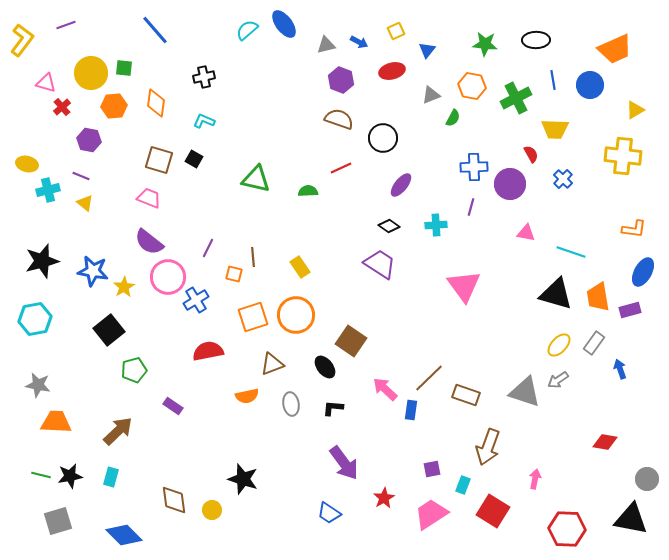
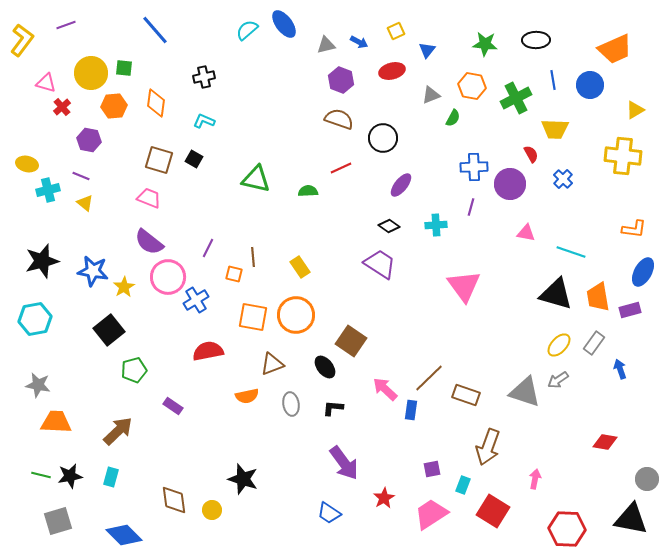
orange square at (253, 317): rotated 28 degrees clockwise
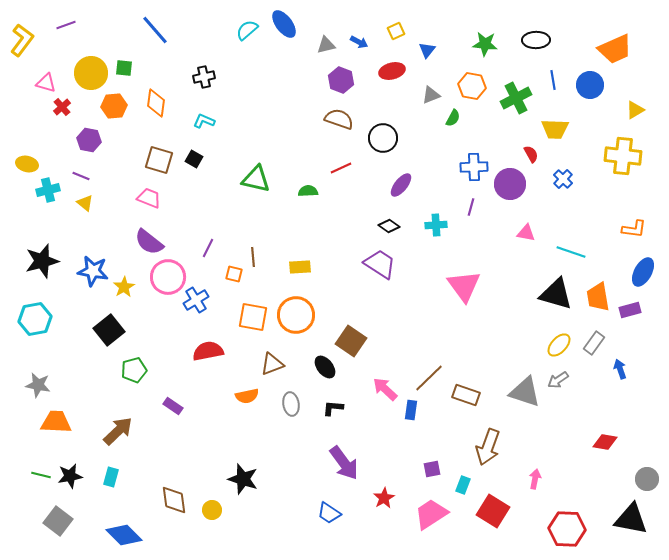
yellow rectangle at (300, 267): rotated 60 degrees counterclockwise
gray square at (58, 521): rotated 36 degrees counterclockwise
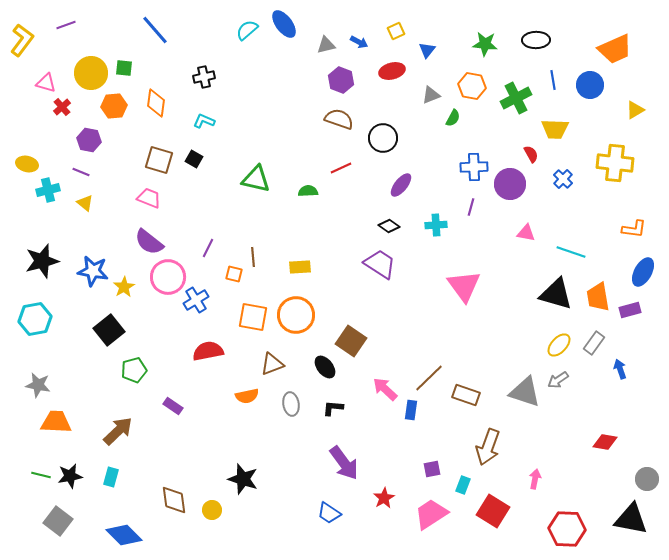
yellow cross at (623, 156): moved 8 px left, 7 px down
purple line at (81, 176): moved 4 px up
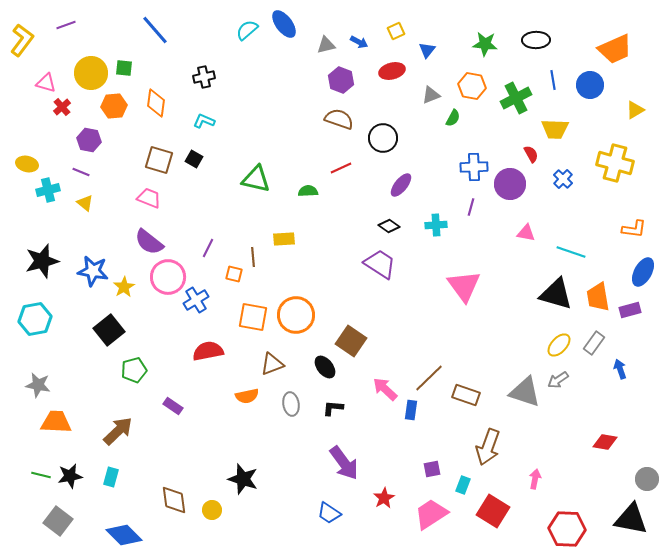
yellow cross at (615, 163): rotated 9 degrees clockwise
yellow rectangle at (300, 267): moved 16 px left, 28 px up
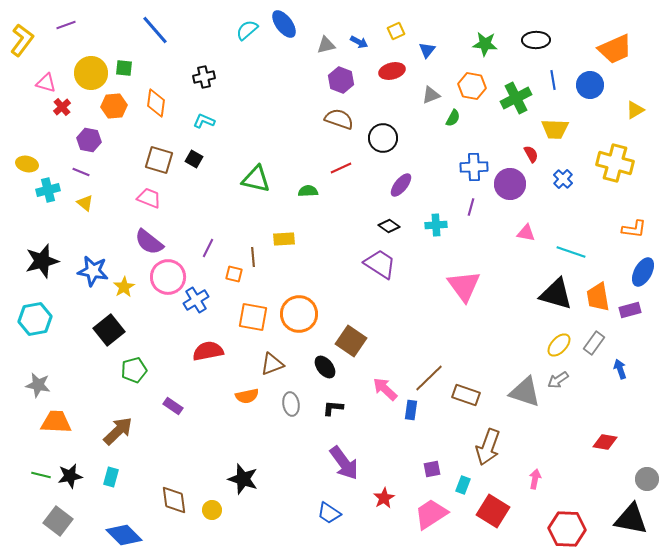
orange circle at (296, 315): moved 3 px right, 1 px up
